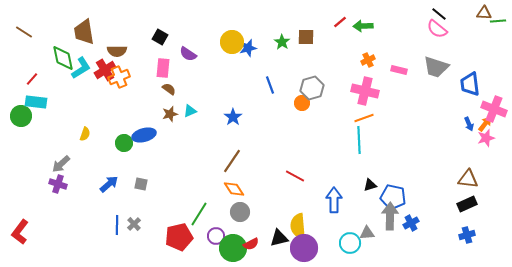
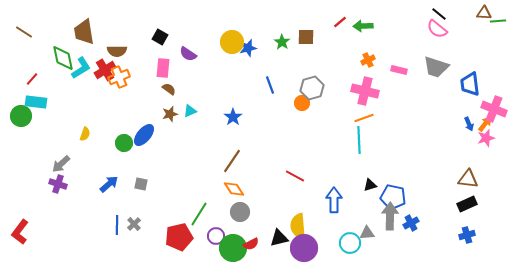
blue ellipse at (144, 135): rotated 35 degrees counterclockwise
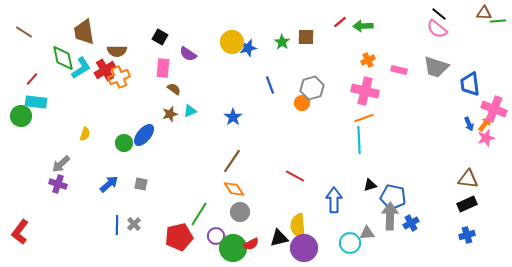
brown semicircle at (169, 89): moved 5 px right
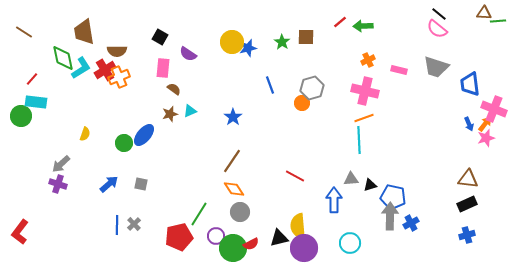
gray triangle at (367, 233): moved 16 px left, 54 px up
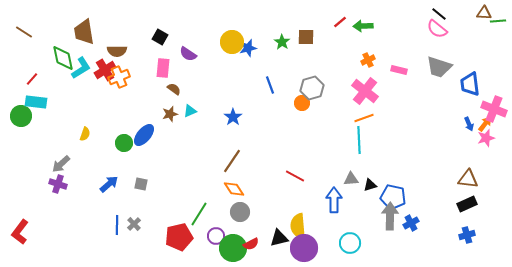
gray trapezoid at (436, 67): moved 3 px right
pink cross at (365, 91): rotated 24 degrees clockwise
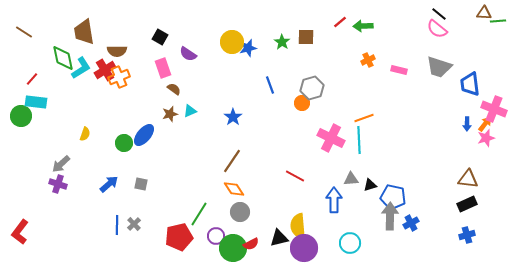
pink rectangle at (163, 68): rotated 24 degrees counterclockwise
pink cross at (365, 91): moved 34 px left, 47 px down; rotated 12 degrees counterclockwise
blue arrow at (469, 124): moved 2 px left; rotated 24 degrees clockwise
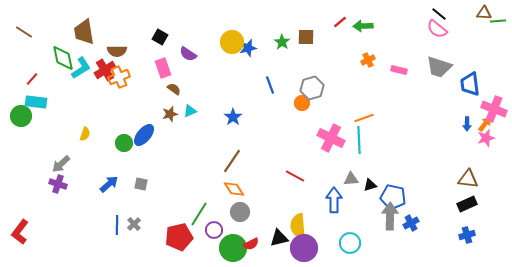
purple circle at (216, 236): moved 2 px left, 6 px up
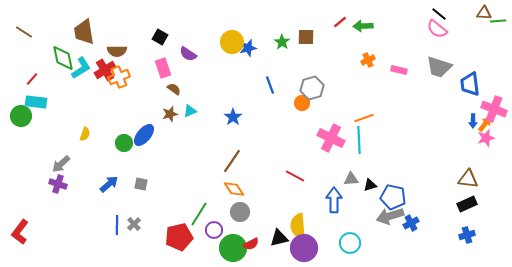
blue arrow at (467, 124): moved 6 px right, 3 px up
gray arrow at (390, 216): rotated 108 degrees counterclockwise
